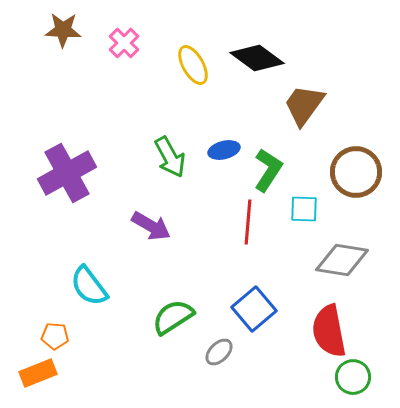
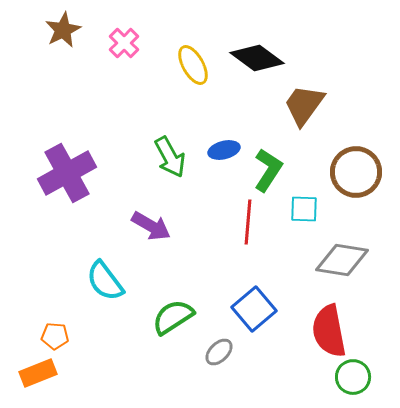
brown star: rotated 30 degrees counterclockwise
cyan semicircle: moved 16 px right, 5 px up
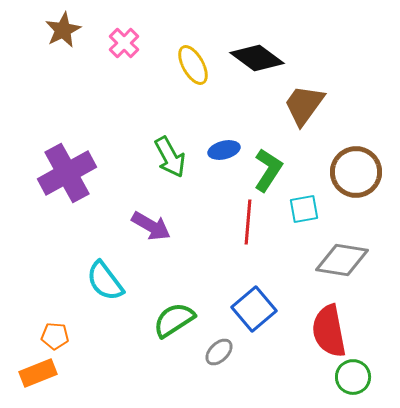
cyan square: rotated 12 degrees counterclockwise
green semicircle: moved 1 px right, 3 px down
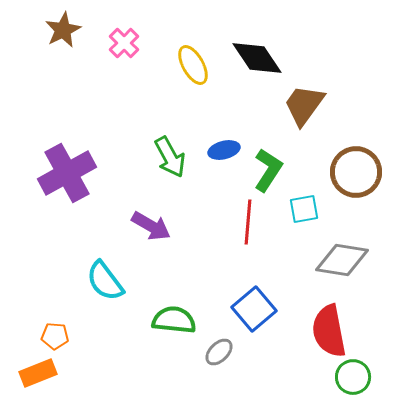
black diamond: rotated 20 degrees clockwise
green semicircle: rotated 39 degrees clockwise
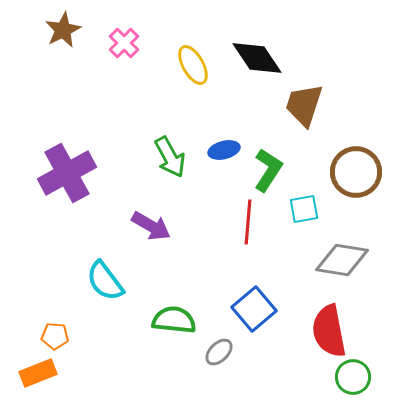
brown trapezoid: rotated 18 degrees counterclockwise
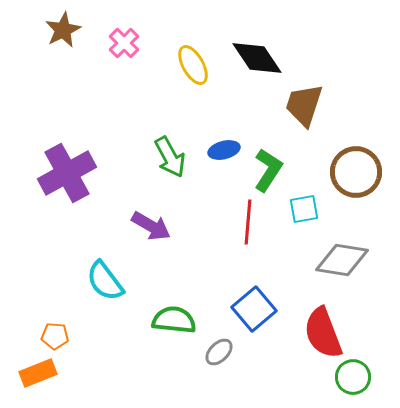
red semicircle: moved 6 px left, 2 px down; rotated 10 degrees counterclockwise
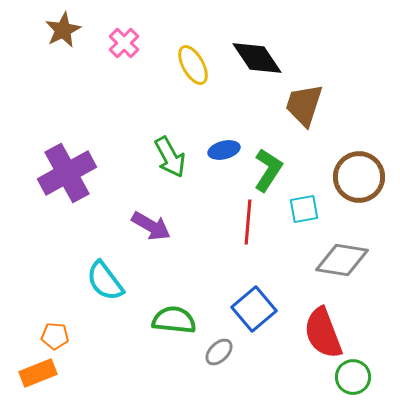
brown circle: moved 3 px right, 5 px down
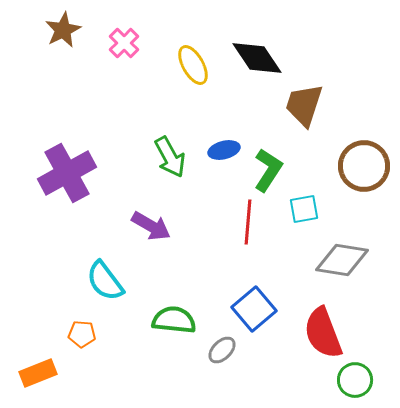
brown circle: moved 5 px right, 11 px up
orange pentagon: moved 27 px right, 2 px up
gray ellipse: moved 3 px right, 2 px up
green circle: moved 2 px right, 3 px down
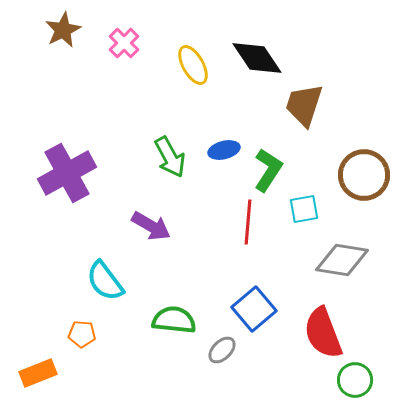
brown circle: moved 9 px down
